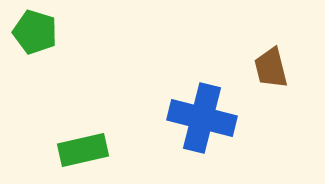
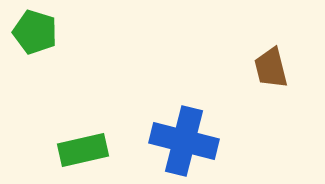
blue cross: moved 18 px left, 23 px down
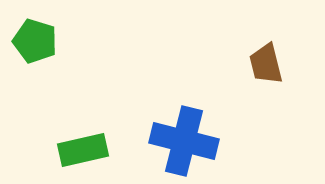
green pentagon: moved 9 px down
brown trapezoid: moved 5 px left, 4 px up
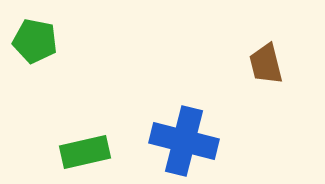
green pentagon: rotated 6 degrees counterclockwise
green rectangle: moved 2 px right, 2 px down
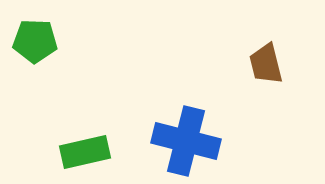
green pentagon: rotated 9 degrees counterclockwise
blue cross: moved 2 px right
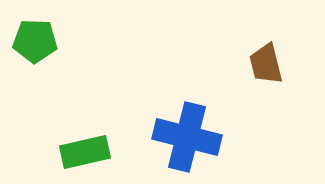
blue cross: moved 1 px right, 4 px up
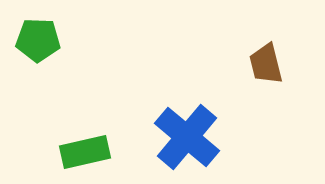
green pentagon: moved 3 px right, 1 px up
blue cross: rotated 26 degrees clockwise
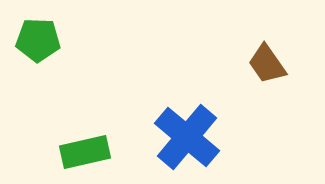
brown trapezoid: moved 1 px right; rotated 21 degrees counterclockwise
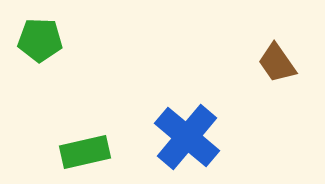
green pentagon: moved 2 px right
brown trapezoid: moved 10 px right, 1 px up
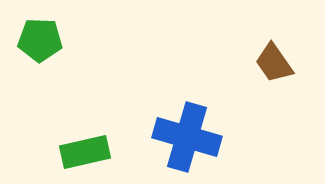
brown trapezoid: moved 3 px left
blue cross: rotated 24 degrees counterclockwise
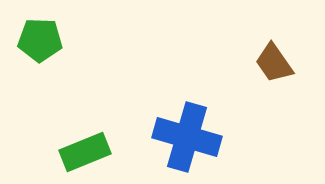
green rectangle: rotated 9 degrees counterclockwise
